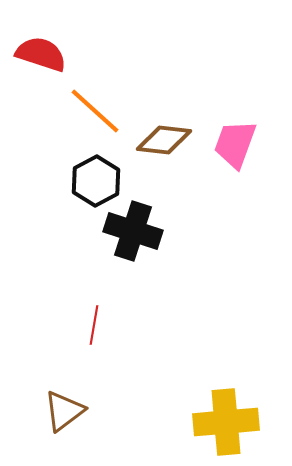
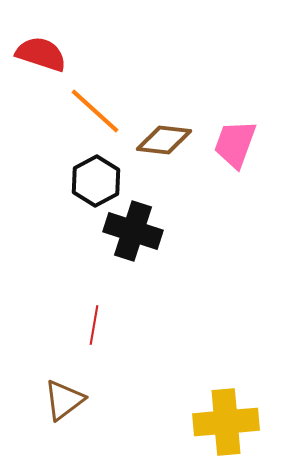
brown triangle: moved 11 px up
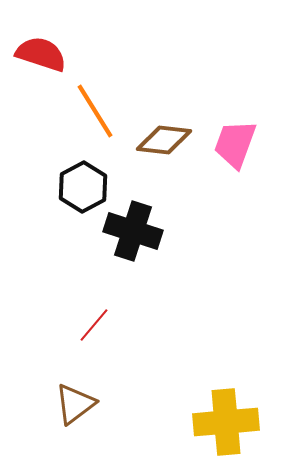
orange line: rotated 16 degrees clockwise
black hexagon: moved 13 px left, 6 px down
red line: rotated 30 degrees clockwise
brown triangle: moved 11 px right, 4 px down
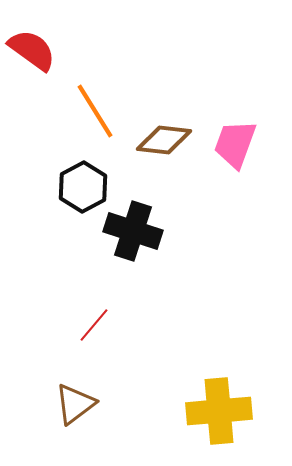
red semicircle: moved 9 px left, 4 px up; rotated 18 degrees clockwise
yellow cross: moved 7 px left, 11 px up
